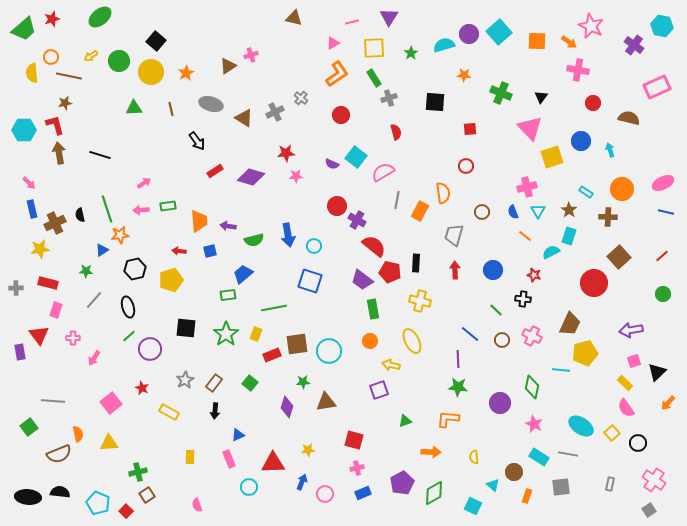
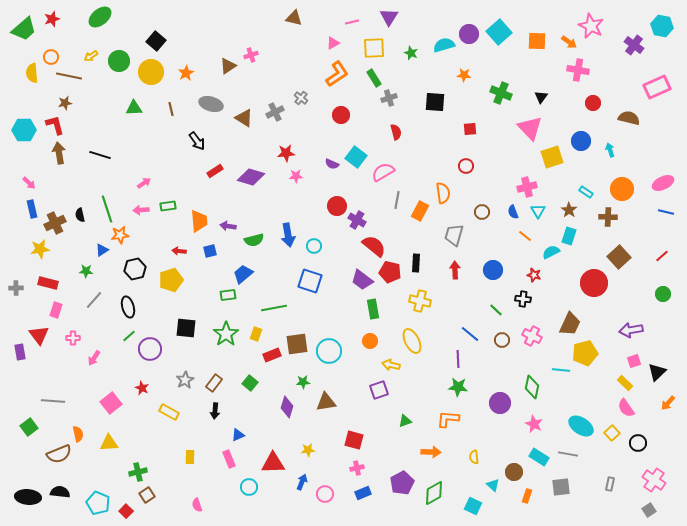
green star at (411, 53): rotated 16 degrees counterclockwise
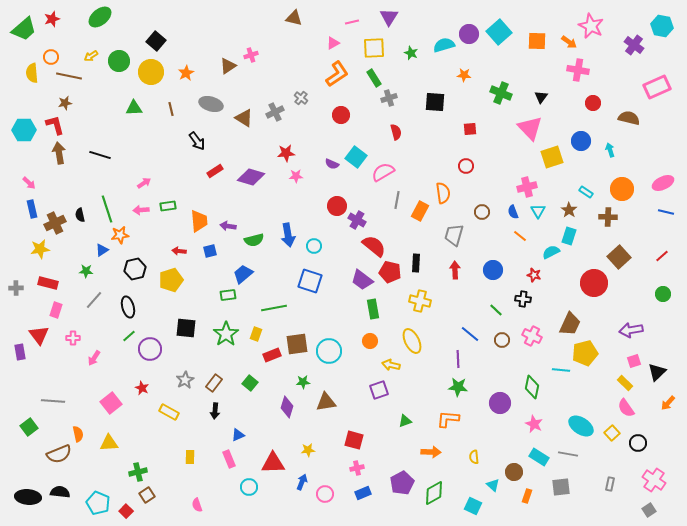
orange line at (525, 236): moved 5 px left
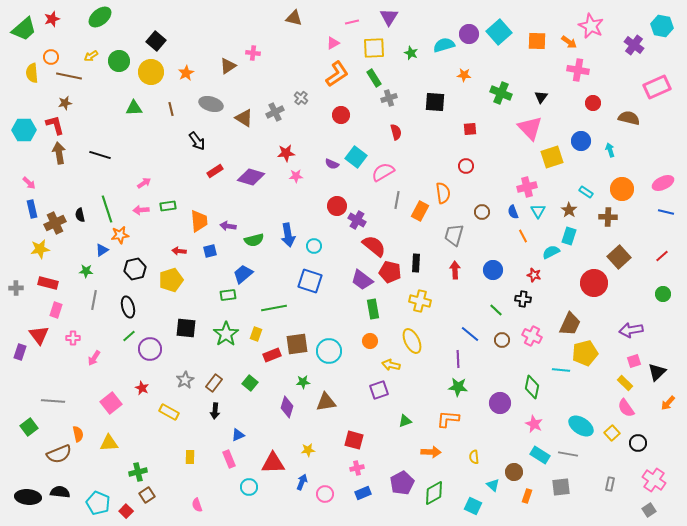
pink cross at (251, 55): moved 2 px right, 2 px up; rotated 24 degrees clockwise
orange line at (520, 236): moved 3 px right; rotated 24 degrees clockwise
gray line at (94, 300): rotated 30 degrees counterclockwise
purple rectangle at (20, 352): rotated 28 degrees clockwise
cyan rectangle at (539, 457): moved 1 px right, 2 px up
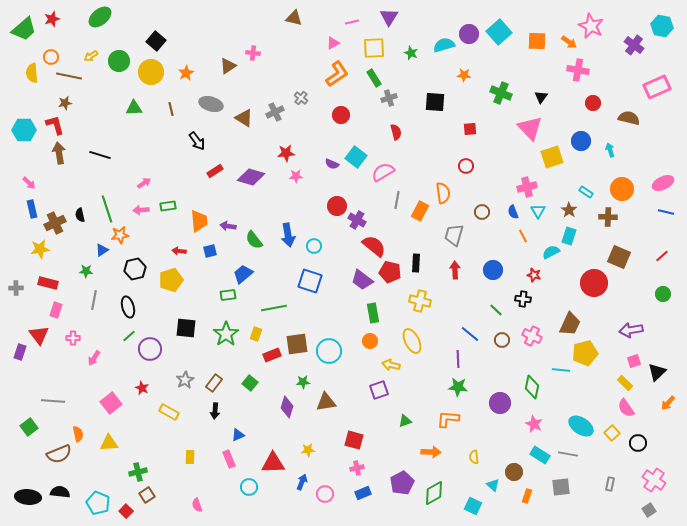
green semicircle at (254, 240): rotated 66 degrees clockwise
brown square at (619, 257): rotated 25 degrees counterclockwise
green rectangle at (373, 309): moved 4 px down
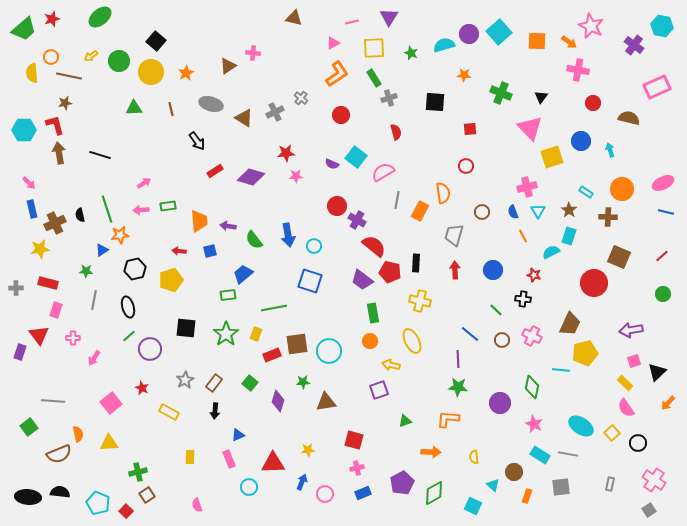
purple diamond at (287, 407): moved 9 px left, 6 px up
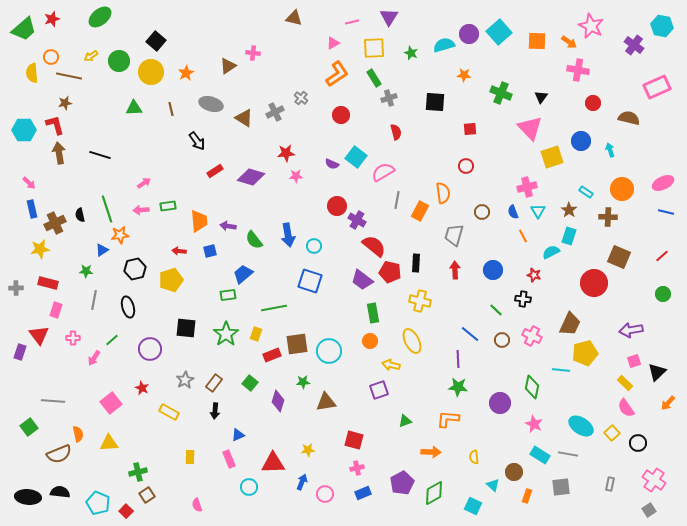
green line at (129, 336): moved 17 px left, 4 px down
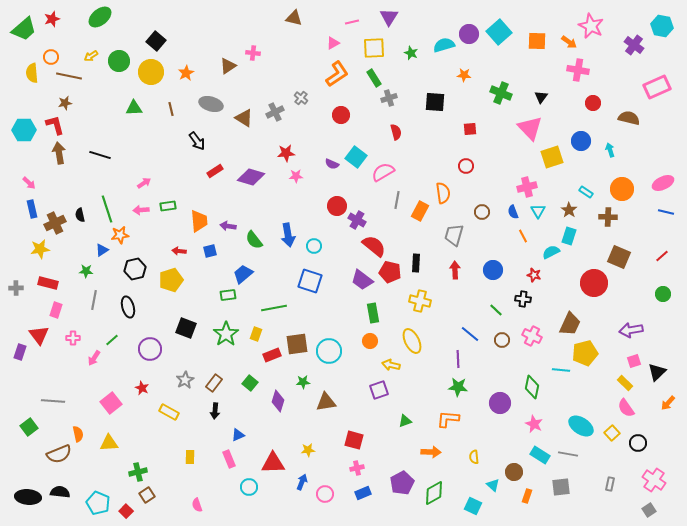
black square at (186, 328): rotated 15 degrees clockwise
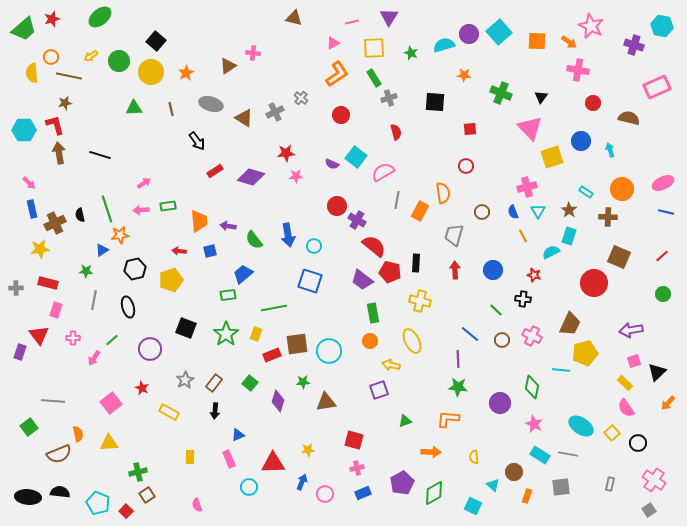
purple cross at (634, 45): rotated 18 degrees counterclockwise
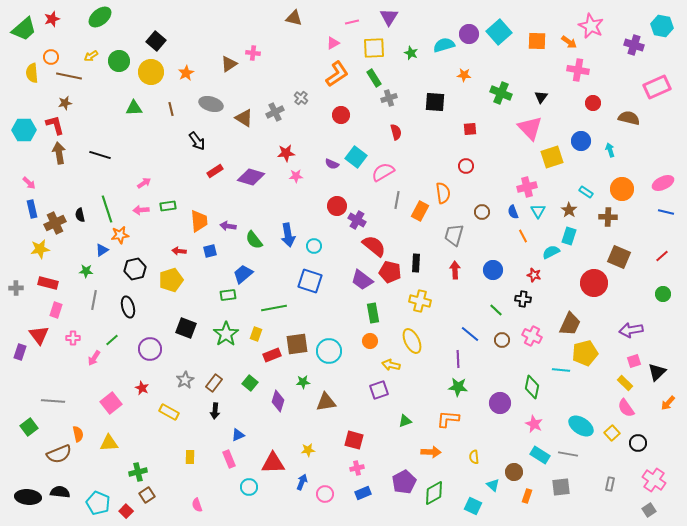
brown triangle at (228, 66): moved 1 px right, 2 px up
purple pentagon at (402, 483): moved 2 px right, 1 px up
